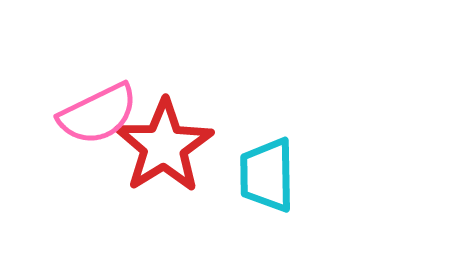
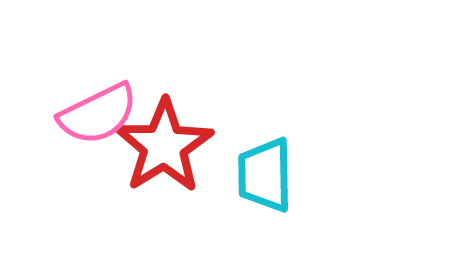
cyan trapezoid: moved 2 px left
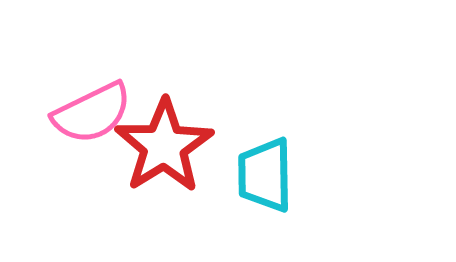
pink semicircle: moved 6 px left, 1 px up
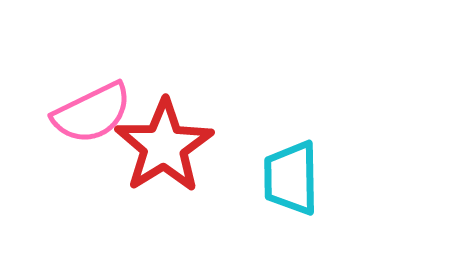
cyan trapezoid: moved 26 px right, 3 px down
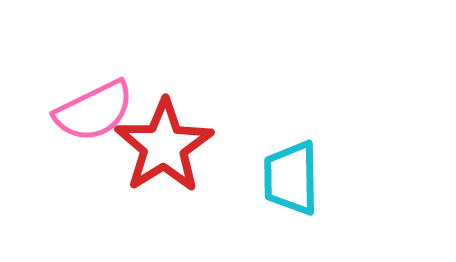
pink semicircle: moved 2 px right, 2 px up
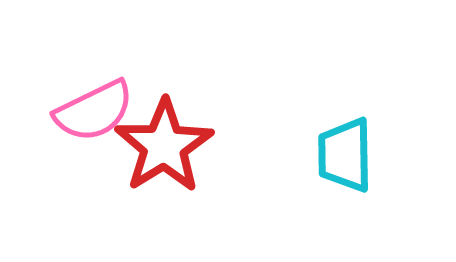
cyan trapezoid: moved 54 px right, 23 px up
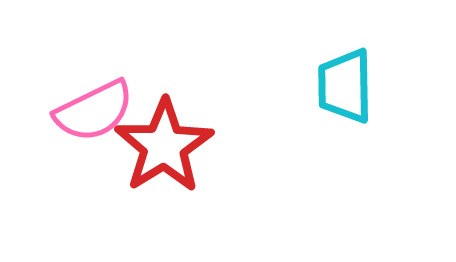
cyan trapezoid: moved 69 px up
